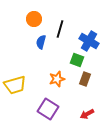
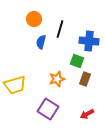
blue cross: rotated 24 degrees counterclockwise
green square: moved 1 px down
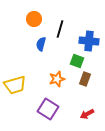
blue semicircle: moved 2 px down
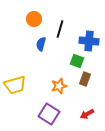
orange star: moved 2 px right, 7 px down
purple square: moved 1 px right, 5 px down
